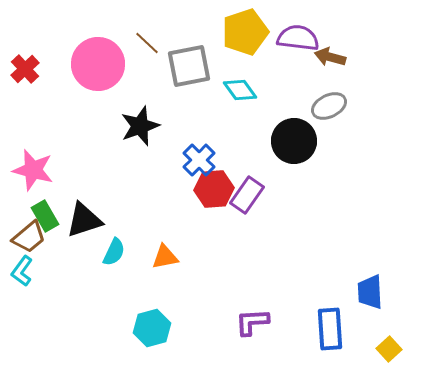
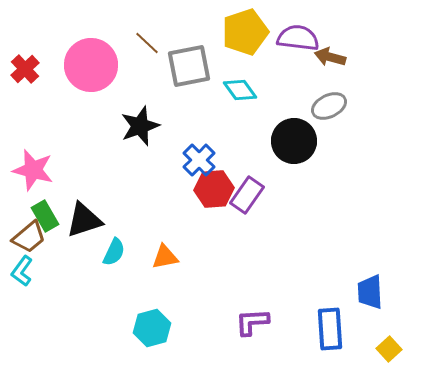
pink circle: moved 7 px left, 1 px down
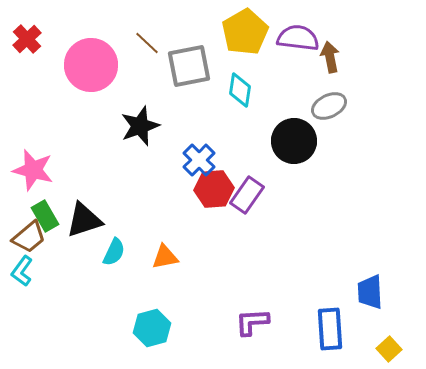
yellow pentagon: rotated 12 degrees counterclockwise
brown arrow: rotated 64 degrees clockwise
red cross: moved 2 px right, 30 px up
cyan diamond: rotated 44 degrees clockwise
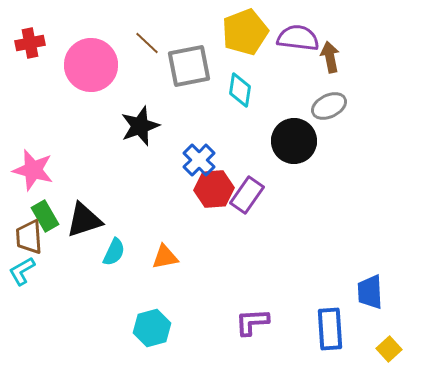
yellow pentagon: rotated 9 degrees clockwise
red cross: moved 3 px right, 4 px down; rotated 32 degrees clockwise
brown trapezoid: rotated 126 degrees clockwise
cyan L-shape: rotated 24 degrees clockwise
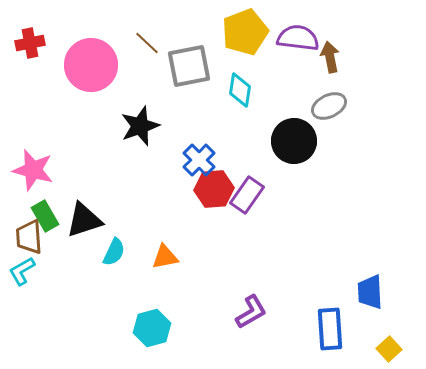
purple L-shape: moved 1 px left, 10 px up; rotated 153 degrees clockwise
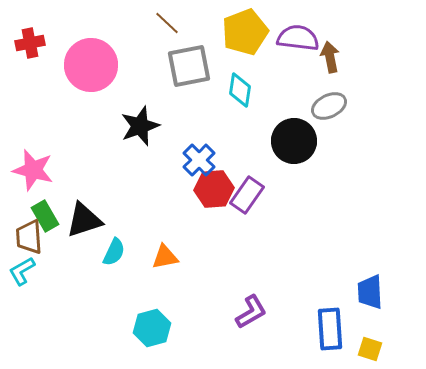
brown line: moved 20 px right, 20 px up
yellow square: moved 19 px left; rotated 30 degrees counterclockwise
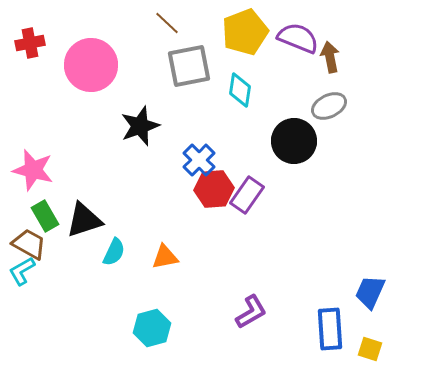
purple semicircle: rotated 15 degrees clockwise
brown trapezoid: moved 7 px down; rotated 123 degrees clockwise
blue trapezoid: rotated 27 degrees clockwise
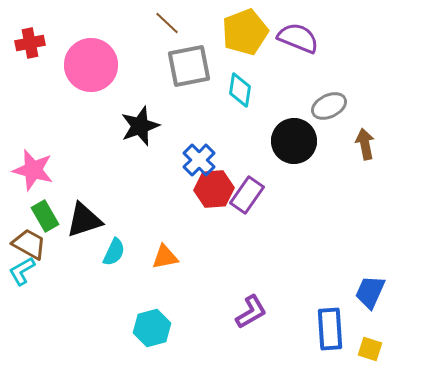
brown arrow: moved 35 px right, 87 px down
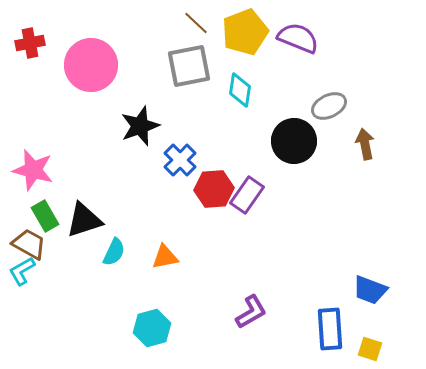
brown line: moved 29 px right
blue cross: moved 19 px left
blue trapezoid: moved 2 px up; rotated 93 degrees counterclockwise
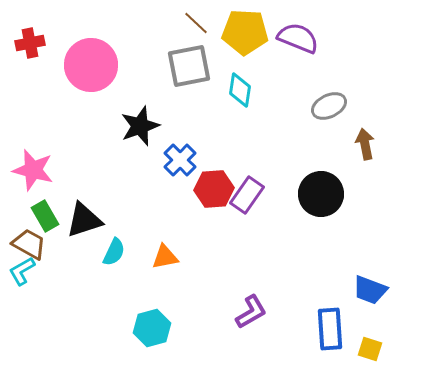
yellow pentagon: rotated 24 degrees clockwise
black circle: moved 27 px right, 53 px down
